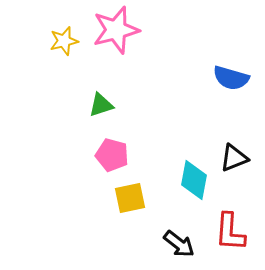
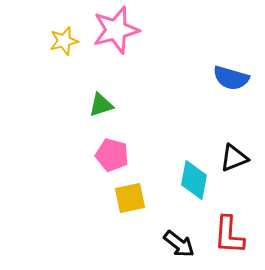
red L-shape: moved 1 px left, 3 px down
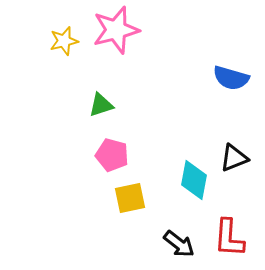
red L-shape: moved 3 px down
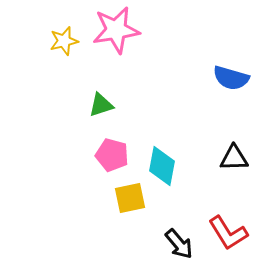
pink star: rotated 6 degrees clockwise
black triangle: rotated 20 degrees clockwise
cyan diamond: moved 32 px left, 14 px up
red L-shape: moved 1 px left, 5 px up; rotated 36 degrees counterclockwise
black arrow: rotated 12 degrees clockwise
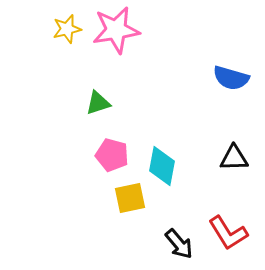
yellow star: moved 3 px right, 12 px up
green triangle: moved 3 px left, 2 px up
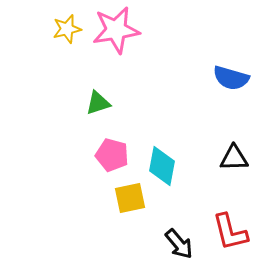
red L-shape: moved 2 px right, 1 px up; rotated 18 degrees clockwise
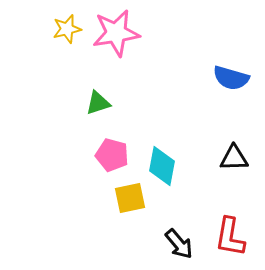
pink star: moved 3 px down
red L-shape: moved 5 px down; rotated 24 degrees clockwise
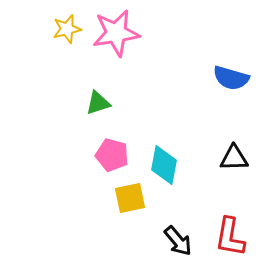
cyan diamond: moved 2 px right, 1 px up
black arrow: moved 1 px left, 3 px up
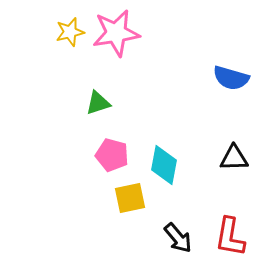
yellow star: moved 3 px right, 3 px down
black arrow: moved 3 px up
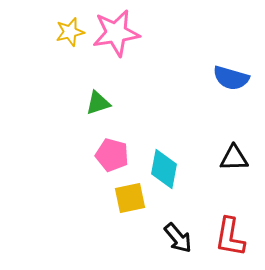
cyan diamond: moved 4 px down
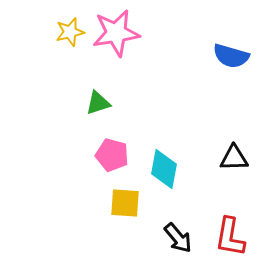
blue semicircle: moved 22 px up
yellow square: moved 5 px left, 5 px down; rotated 16 degrees clockwise
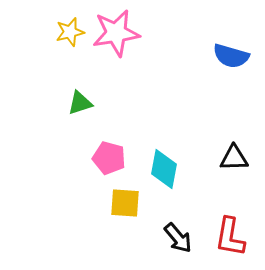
green triangle: moved 18 px left
pink pentagon: moved 3 px left, 3 px down
